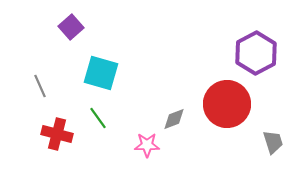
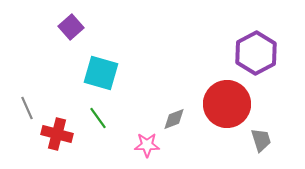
gray line: moved 13 px left, 22 px down
gray trapezoid: moved 12 px left, 2 px up
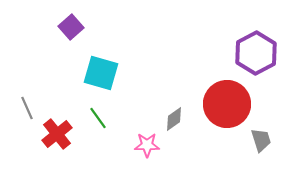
gray diamond: rotated 15 degrees counterclockwise
red cross: rotated 36 degrees clockwise
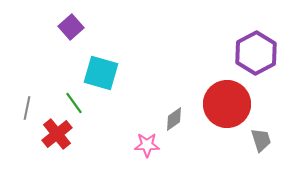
gray line: rotated 35 degrees clockwise
green line: moved 24 px left, 15 px up
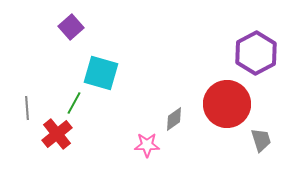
green line: rotated 65 degrees clockwise
gray line: rotated 15 degrees counterclockwise
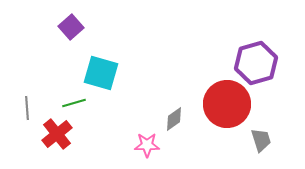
purple hexagon: moved 10 px down; rotated 12 degrees clockwise
green line: rotated 45 degrees clockwise
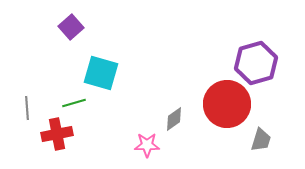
red cross: rotated 28 degrees clockwise
gray trapezoid: rotated 35 degrees clockwise
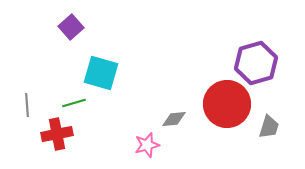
gray line: moved 3 px up
gray diamond: rotated 30 degrees clockwise
gray trapezoid: moved 8 px right, 13 px up
pink star: rotated 15 degrees counterclockwise
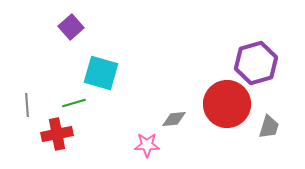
pink star: rotated 15 degrees clockwise
